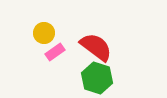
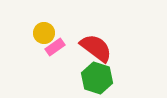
red semicircle: moved 1 px down
pink rectangle: moved 5 px up
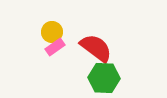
yellow circle: moved 8 px right, 1 px up
green hexagon: moved 7 px right; rotated 16 degrees counterclockwise
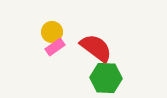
green hexagon: moved 2 px right
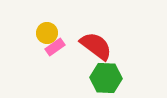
yellow circle: moved 5 px left, 1 px down
red semicircle: moved 2 px up
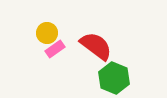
pink rectangle: moved 2 px down
green hexagon: moved 8 px right; rotated 20 degrees clockwise
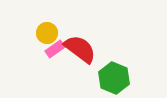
red semicircle: moved 16 px left, 3 px down
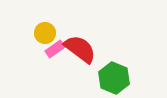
yellow circle: moved 2 px left
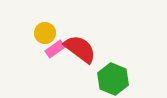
green hexagon: moved 1 px left, 1 px down
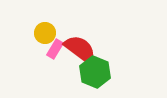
pink rectangle: rotated 24 degrees counterclockwise
green hexagon: moved 18 px left, 7 px up
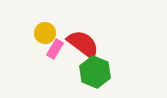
red semicircle: moved 3 px right, 5 px up
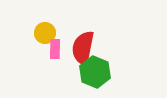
red semicircle: moved 4 px down; rotated 116 degrees counterclockwise
pink rectangle: rotated 30 degrees counterclockwise
